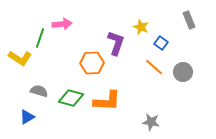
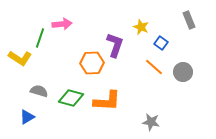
purple L-shape: moved 1 px left, 2 px down
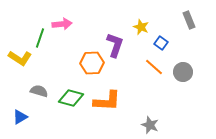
blue triangle: moved 7 px left
gray star: moved 1 px left, 3 px down; rotated 12 degrees clockwise
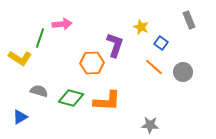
gray star: rotated 18 degrees counterclockwise
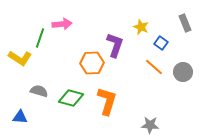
gray rectangle: moved 4 px left, 3 px down
orange L-shape: rotated 76 degrees counterclockwise
blue triangle: rotated 35 degrees clockwise
